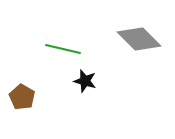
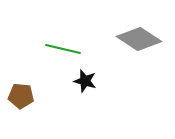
gray diamond: rotated 12 degrees counterclockwise
brown pentagon: moved 1 px left, 1 px up; rotated 25 degrees counterclockwise
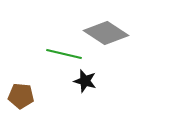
gray diamond: moved 33 px left, 6 px up
green line: moved 1 px right, 5 px down
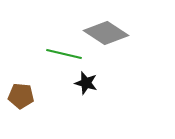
black star: moved 1 px right, 2 px down
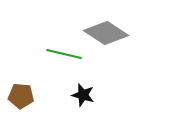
black star: moved 3 px left, 12 px down
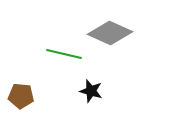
gray diamond: moved 4 px right; rotated 9 degrees counterclockwise
black star: moved 8 px right, 4 px up
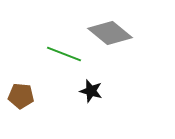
gray diamond: rotated 15 degrees clockwise
green line: rotated 8 degrees clockwise
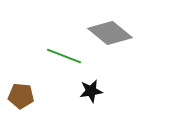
green line: moved 2 px down
black star: rotated 25 degrees counterclockwise
